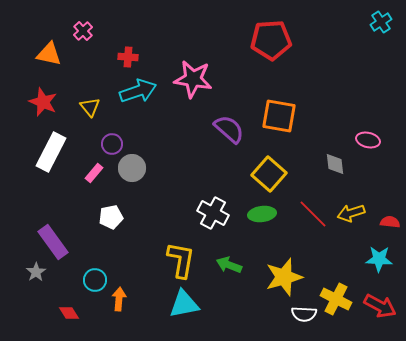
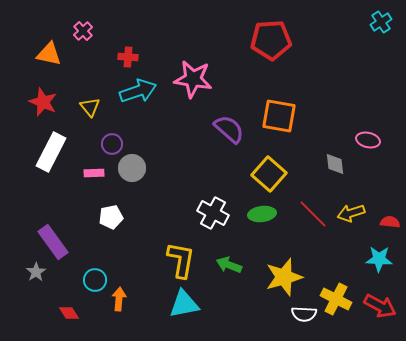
pink rectangle: rotated 48 degrees clockwise
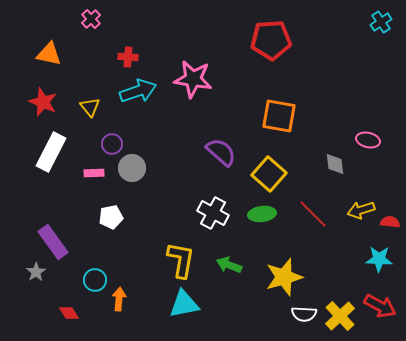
pink cross: moved 8 px right, 12 px up
purple semicircle: moved 8 px left, 23 px down
yellow arrow: moved 10 px right, 3 px up
yellow cross: moved 4 px right, 17 px down; rotated 20 degrees clockwise
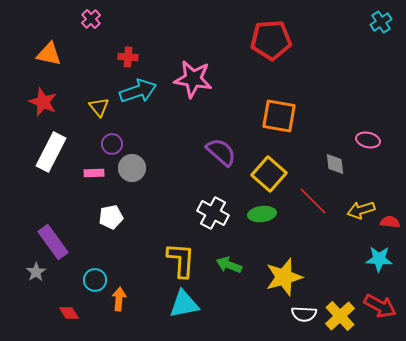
yellow triangle: moved 9 px right
red line: moved 13 px up
yellow L-shape: rotated 6 degrees counterclockwise
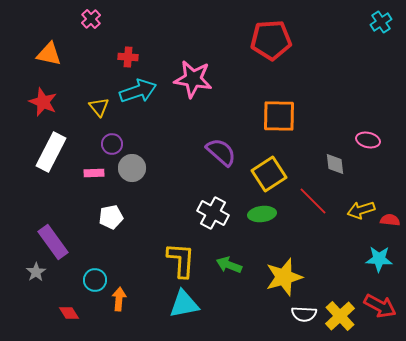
orange square: rotated 9 degrees counterclockwise
yellow square: rotated 16 degrees clockwise
red semicircle: moved 2 px up
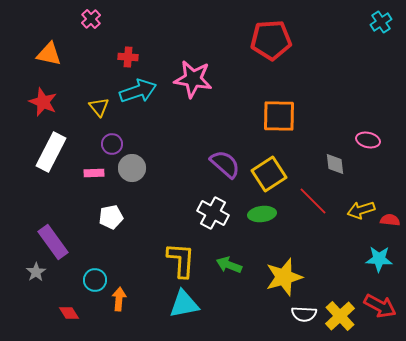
purple semicircle: moved 4 px right, 12 px down
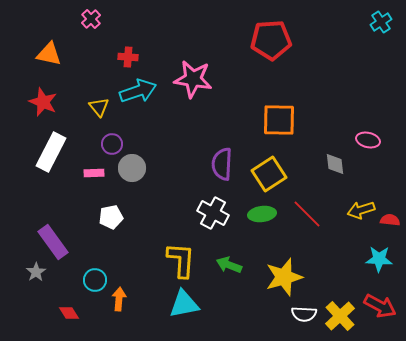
orange square: moved 4 px down
purple semicircle: moved 3 px left; rotated 128 degrees counterclockwise
red line: moved 6 px left, 13 px down
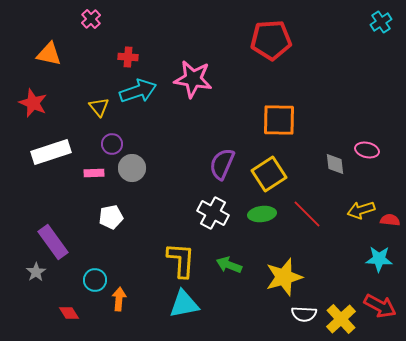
red star: moved 10 px left, 1 px down
pink ellipse: moved 1 px left, 10 px down
white rectangle: rotated 45 degrees clockwise
purple semicircle: rotated 20 degrees clockwise
yellow cross: moved 1 px right, 3 px down
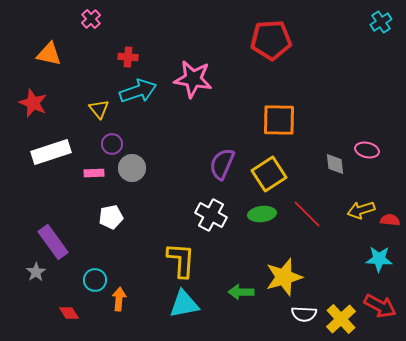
yellow triangle: moved 2 px down
white cross: moved 2 px left, 2 px down
green arrow: moved 12 px right, 27 px down; rotated 20 degrees counterclockwise
